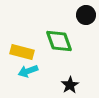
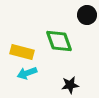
black circle: moved 1 px right
cyan arrow: moved 1 px left, 2 px down
black star: rotated 24 degrees clockwise
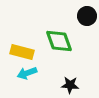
black circle: moved 1 px down
black star: rotated 12 degrees clockwise
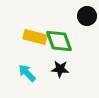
yellow rectangle: moved 13 px right, 15 px up
cyan arrow: rotated 66 degrees clockwise
black star: moved 10 px left, 16 px up
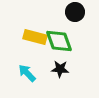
black circle: moved 12 px left, 4 px up
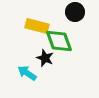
yellow rectangle: moved 2 px right, 11 px up
black star: moved 15 px left, 11 px up; rotated 18 degrees clockwise
cyan arrow: rotated 12 degrees counterclockwise
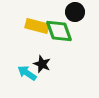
green diamond: moved 10 px up
black star: moved 3 px left, 6 px down
